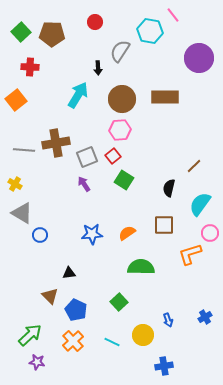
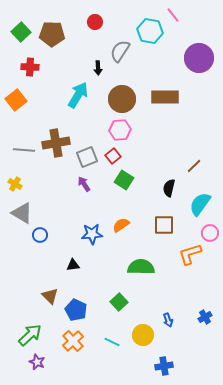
orange semicircle at (127, 233): moved 6 px left, 8 px up
black triangle at (69, 273): moved 4 px right, 8 px up
purple star at (37, 362): rotated 14 degrees clockwise
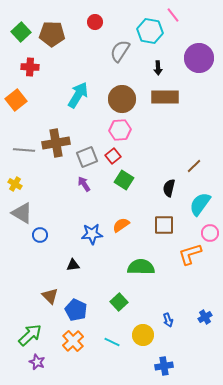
black arrow at (98, 68): moved 60 px right
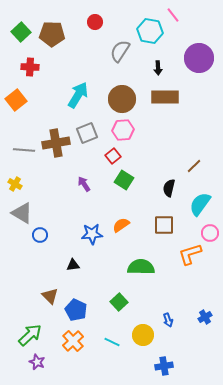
pink hexagon at (120, 130): moved 3 px right
gray square at (87, 157): moved 24 px up
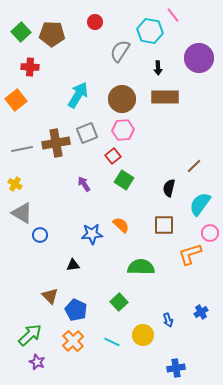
gray line at (24, 150): moved 2 px left, 1 px up; rotated 15 degrees counterclockwise
orange semicircle at (121, 225): rotated 78 degrees clockwise
blue cross at (205, 317): moved 4 px left, 5 px up
blue cross at (164, 366): moved 12 px right, 2 px down
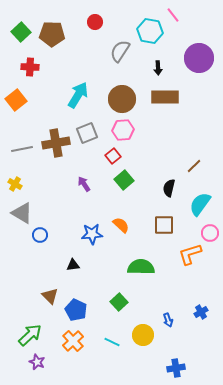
green square at (124, 180): rotated 18 degrees clockwise
